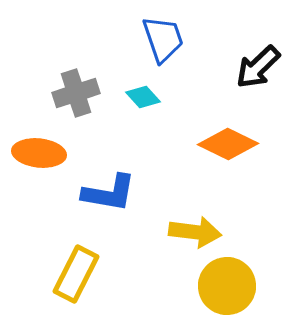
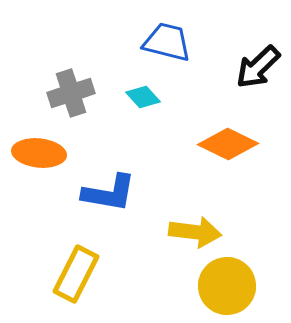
blue trapezoid: moved 4 px right, 3 px down; rotated 57 degrees counterclockwise
gray cross: moved 5 px left
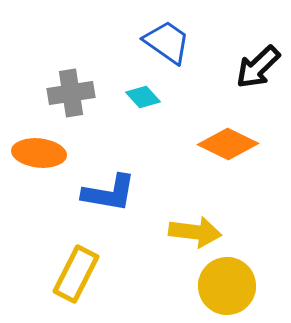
blue trapezoid: rotated 21 degrees clockwise
gray cross: rotated 9 degrees clockwise
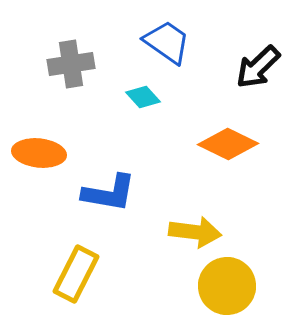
gray cross: moved 29 px up
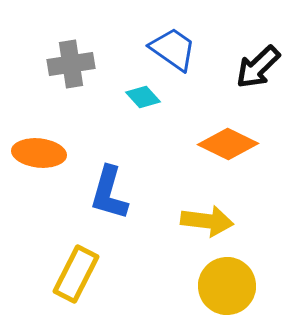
blue trapezoid: moved 6 px right, 7 px down
blue L-shape: rotated 96 degrees clockwise
yellow arrow: moved 12 px right, 11 px up
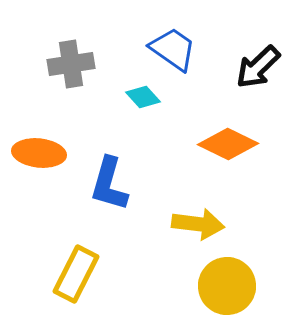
blue L-shape: moved 9 px up
yellow arrow: moved 9 px left, 3 px down
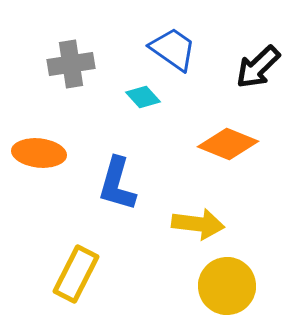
orange diamond: rotated 4 degrees counterclockwise
blue L-shape: moved 8 px right
